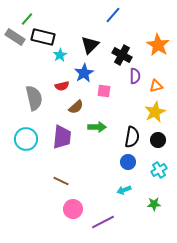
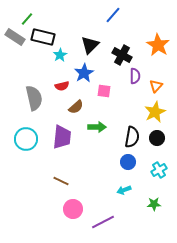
orange triangle: rotated 32 degrees counterclockwise
black circle: moved 1 px left, 2 px up
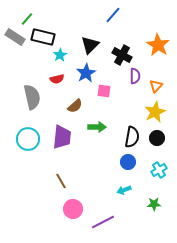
blue star: moved 2 px right
red semicircle: moved 5 px left, 7 px up
gray semicircle: moved 2 px left, 1 px up
brown semicircle: moved 1 px left, 1 px up
cyan circle: moved 2 px right
brown line: rotated 35 degrees clockwise
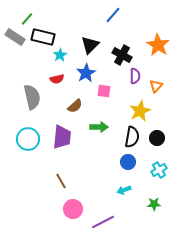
yellow star: moved 15 px left, 1 px up
green arrow: moved 2 px right
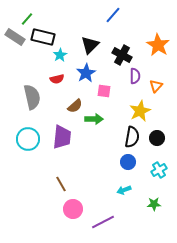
green arrow: moved 5 px left, 8 px up
brown line: moved 3 px down
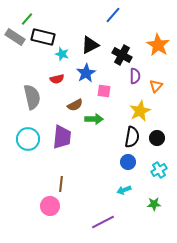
black triangle: rotated 18 degrees clockwise
cyan star: moved 2 px right, 1 px up; rotated 24 degrees counterclockwise
brown semicircle: moved 1 px up; rotated 14 degrees clockwise
brown line: rotated 35 degrees clockwise
pink circle: moved 23 px left, 3 px up
